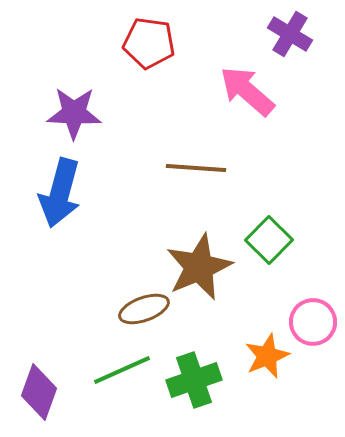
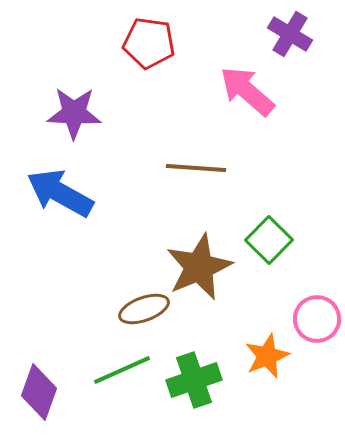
blue arrow: rotated 104 degrees clockwise
pink circle: moved 4 px right, 3 px up
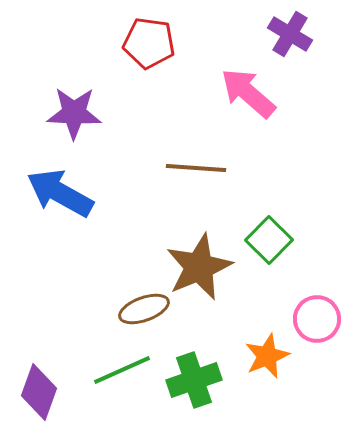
pink arrow: moved 1 px right, 2 px down
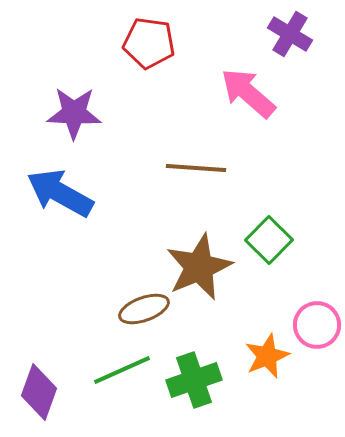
pink circle: moved 6 px down
